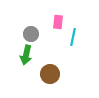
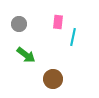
gray circle: moved 12 px left, 10 px up
green arrow: rotated 66 degrees counterclockwise
brown circle: moved 3 px right, 5 px down
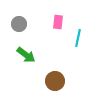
cyan line: moved 5 px right, 1 px down
brown circle: moved 2 px right, 2 px down
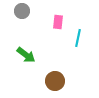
gray circle: moved 3 px right, 13 px up
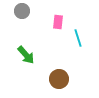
cyan line: rotated 30 degrees counterclockwise
green arrow: rotated 12 degrees clockwise
brown circle: moved 4 px right, 2 px up
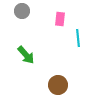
pink rectangle: moved 2 px right, 3 px up
cyan line: rotated 12 degrees clockwise
brown circle: moved 1 px left, 6 px down
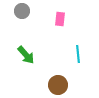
cyan line: moved 16 px down
